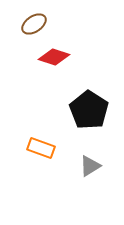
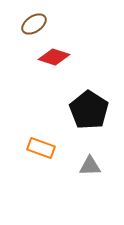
gray triangle: rotated 30 degrees clockwise
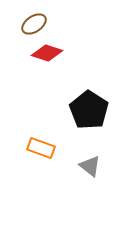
red diamond: moved 7 px left, 4 px up
gray triangle: rotated 40 degrees clockwise
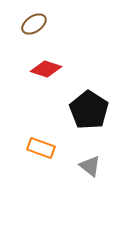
red diamond: moved 1 px left, 16 px down
